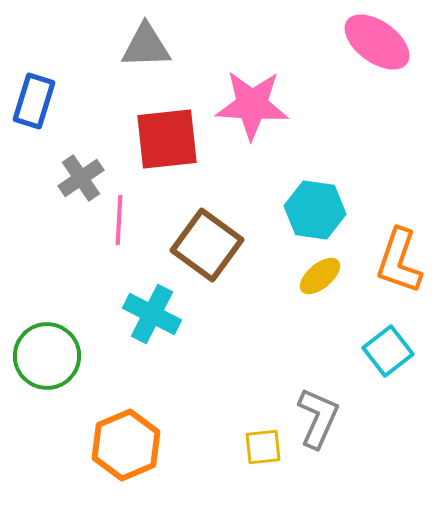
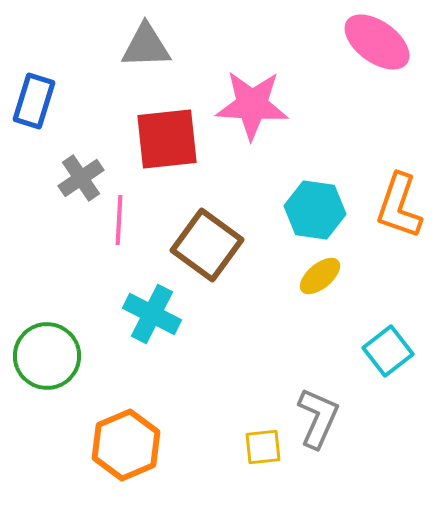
orange L-shape: moved 55 px up
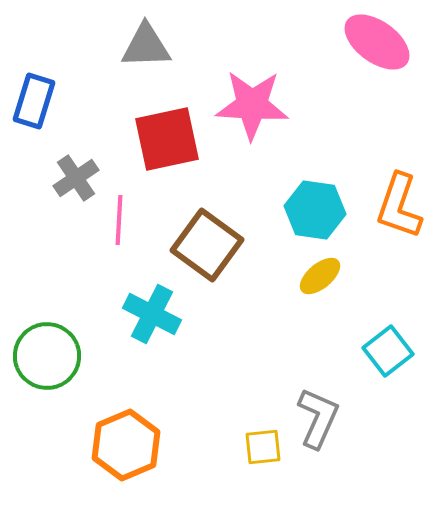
red square: rotated 6 degrees counterclockwise
gray cross: moved 5 px left
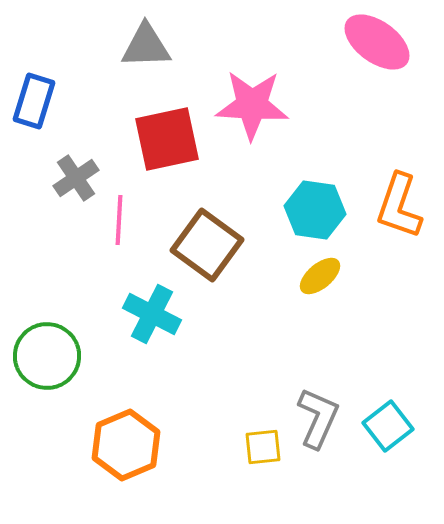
cyan square: moved 75 px down
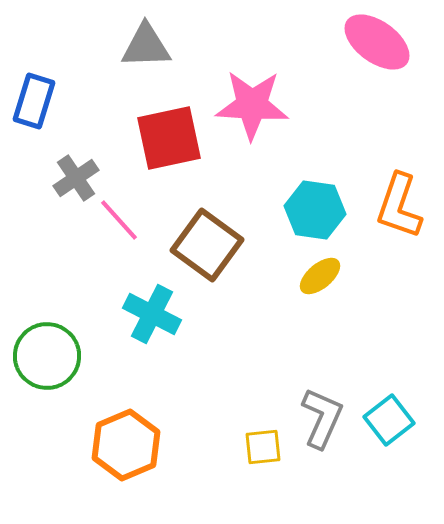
red square: moved 2 px right, 1 px up
pink line: rotated 45 degrees counterclockwise
gray L-shape: moved 4 px right
cyan square: moved 1 px right, 6 px up
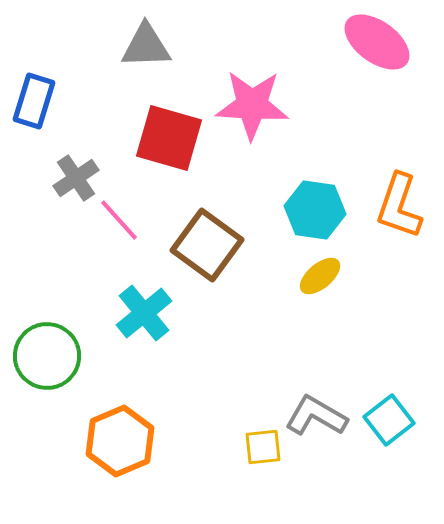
red square: rotated 28 degrees clockwise
cyan cross: moved 8 px left, 1 px up; rotated 24 degrees clockwise
gray L-shape: moved 6 px left, 2 px up; rotated 84 degrees counterclockwise
orange hexagon: moved 6 px left, 4 px up
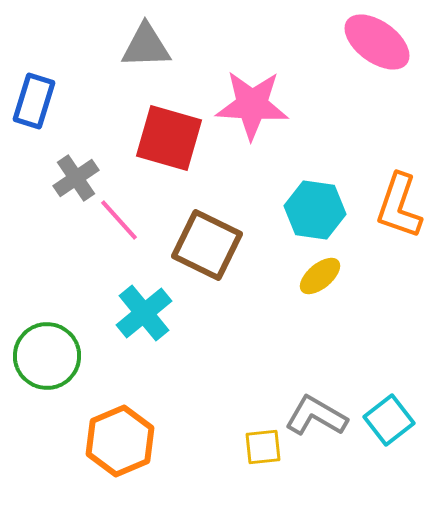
brown square: rotated 10 degrees counterclockwise
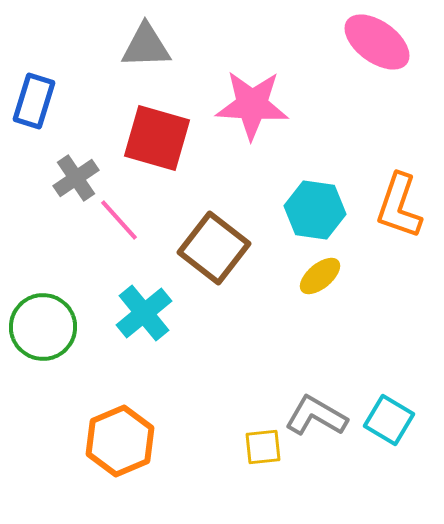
red square: moved 12 px left
brown square: moved 7 px right, 3 px down; rotated 12 degrees clockwise
green circle: moved 4 px left, 29 px up
cyan square: rotated 21 degrees counterclockwise
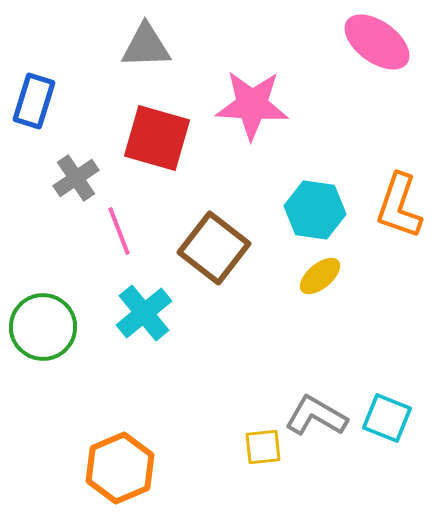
pink line: moved 11 px down; rotated 21 degrees clockwise
cyan square: moved 2 px left, 2 px up; rotated 9 degrees counterclockwise
orange hexagon: moved 27 px down
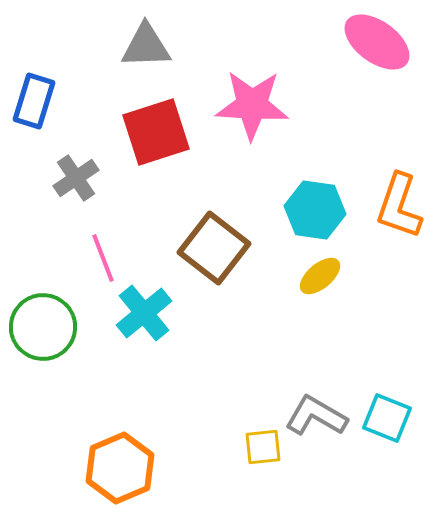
red square: moved 1 px left, 6 px up; rotated 34 degrees counterclockwise
pink line: moved 16 px left, 27 px down
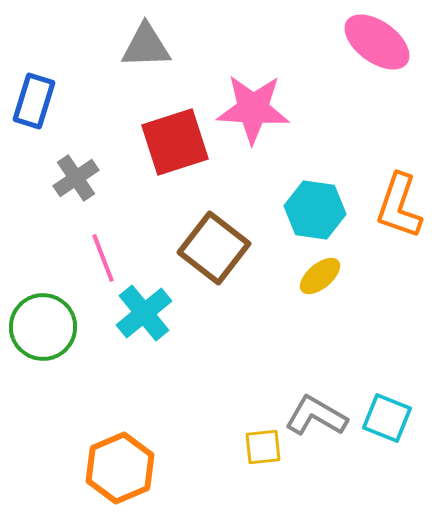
pink star: moved 1 px right, 4 px down
red square: moved 19 px right, 10 px down
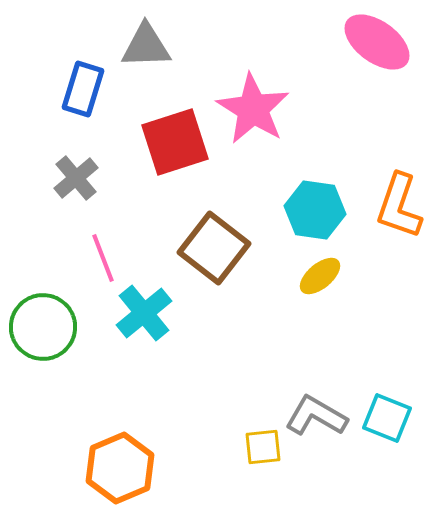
blue rectangle: moved 49 px right, 12 px up
pink star: rotated 28 degrees clockwise
gray cross: rotated 6 degrees counterclockwise
